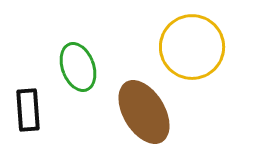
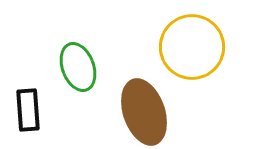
brown ellipse: rotated 12 degrees clockwise
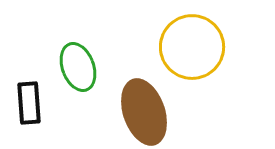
black rectangle: moved 1 px right, 7 px up
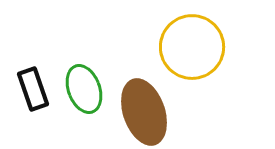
green ellipse: moved 6 px right, 22 px down
black rectangle: moved 4 px right, 14 px up; rotated 15 degrees counterclockwise
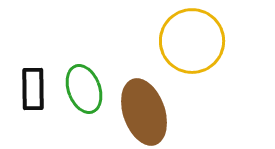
yellow circle: moved 6 px up
black rectangle: rotated 18 degrees clockwise
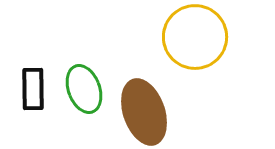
yellow circle: moved 3 px right, 4 px up
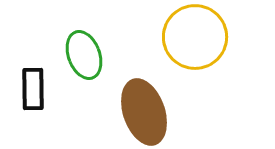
green ellipse: moved 34 px up
